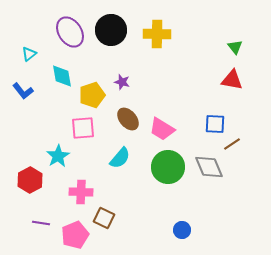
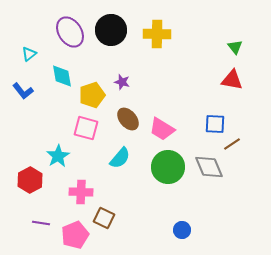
pink square: moved 3 px right; rotated 20 degrees clockwise
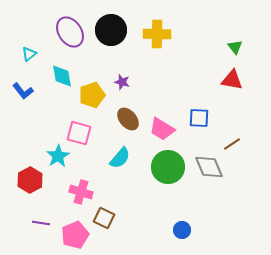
blue square: moved 16 px left, 6 px up
pink square: moved 7 px left, 5 px down
pink cross: rotated 15 degrees clockwise
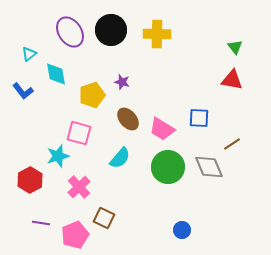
cyan diamond: moved 6 px left, 2 px up
cyan star: rotated 15 degrees clockwise
pink cross: moved 2 px left, 5 px up; rotated 30 degrees clockwise
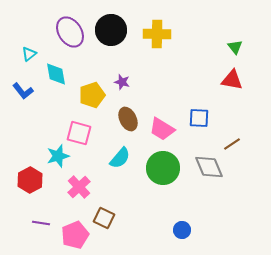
brown ellipse: rotated 15 degrees clockwise
green circle: moved 5 px left, 1 px down
